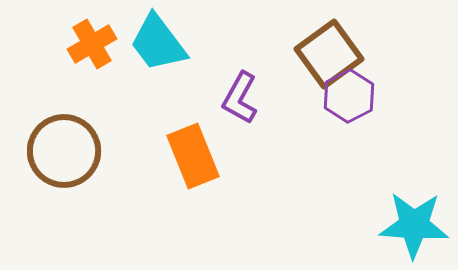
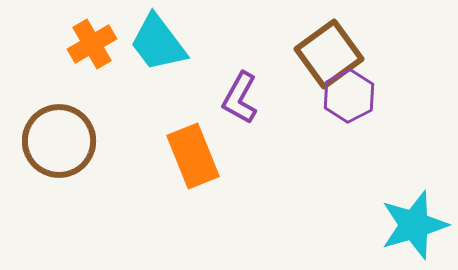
brown circle: moved 5 px left, 10 px up
cyan star: rotated 20 degrees counterclockwise
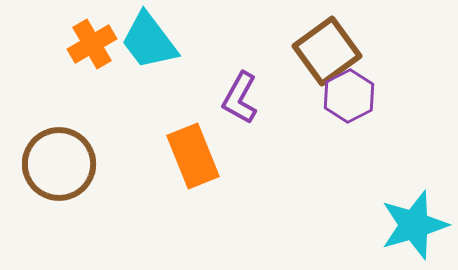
cyan trapezoid: moved 9 px left, 2 px up
brown square: moved 2 px left, 3 px up
brown circle: moved 23 px down
